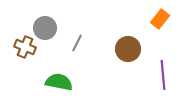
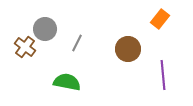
gray circle: moved 1 px down
brown cross: rotated 15 degrees clockwise
green semicircle: moved 8 px right
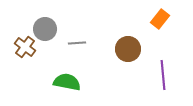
gray line: rotated 60 degrees clockwise
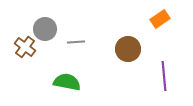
orange rectangle: rotated 18 degrees clockwise
gray line: moved 1 px left, 1 px up
purple line: moved 1 px right, 1 px down
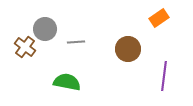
orange rectangle: moved 1 px left, 1 px up
purple line: rotated 12 degrees clockwise
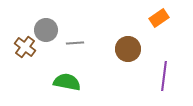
gray circle: moved 1 px right, 1 px down
gray line: moved 1 px left, 1 px down
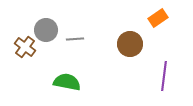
orange rectangle: moved 1 px left
gray line: moved 4 px up
brown circle: moved 2 px right, 5 px up
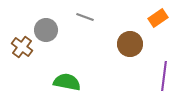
gray line: moved 10 px right, 22 px up; rotated 24 degrees clockwise
brown cross: moved 3 px left
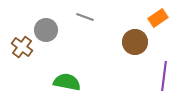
brown circle: moved 5 px right, 2 px up
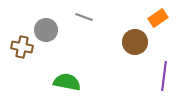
gray line: moved 1 px left
brown cross: rotated 25 degrees counterclockwise
